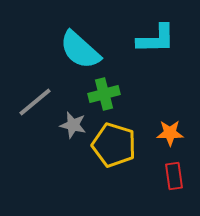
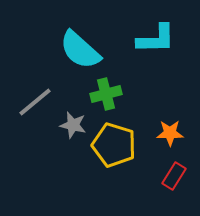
green cross: moved 2 px right
red rectangle: rotated 40 degrees clockwise
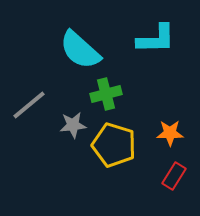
gray line: moved 6 px left, 3 px down
gray star: rotated 20 degrees counterclockwise
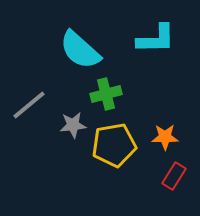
orange star: moved 5 px left, 4 px down
yellow pentagon: rotated 27 degrees counterclockwise
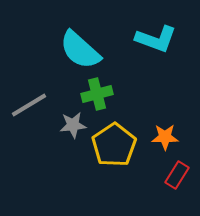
cyan L-shape: rotated 21 degrees clockwise
green cross: moved 9 px left
gray line: rotated 9 degrees clockwise
yellow pentagon: rotated 24 degrees counterclockwise
red rectangle: moved 3 px right, 1 px up
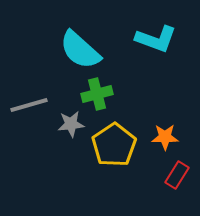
gray line: rotated 15 degrees clockwise
gray star: moved 2 px left, 1 px up
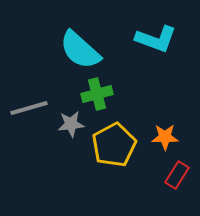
gray line: moved 3 px down
yellow pentagon: rotated 6 degrees clockwise
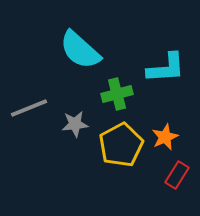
cyan L-shape: moved 10 px right, 29 px down; rotated 24 degrees counterclockwise
green cross: moved 20 px right
gray line: rotated 6 degrees counterclockwise
gray star: moved 4 px right
orange star: rotated 24 degrees counterclockwise
yellow pentagon: moved 7 px right
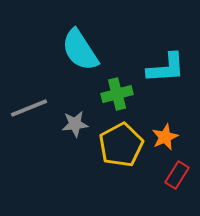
cyan semicircle: rotated 15 degrees clockwise
